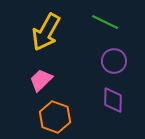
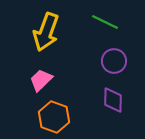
yellow arrow: rotated 9 degrees counterclockwise
orange hexagon: moved 1 px left
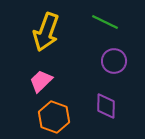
pink trapezoid: moved 1 px down
purple diamond: moved 7 px left, 6 px down
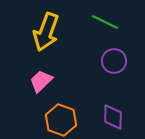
purple diamond: moved 7 px right, 11 px down
orange hexagon: moved 7 px right, 3 px down
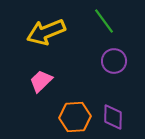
green line: moved 1 px left, 1 px up; rotated 28 degrees clockwise
yellow arrow: rotated 48 degrees clockwise
orange hexagon: moved 14 px right, 3 px up; rotated 24 degrees counterclockwise
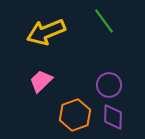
purple circle: moved 5 px left, 24 px down
orange hexagon: moved 2 px up; rotated 16 degrees counterclockwise
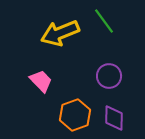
yellow arrow: moved 14 px right, 1 px down
pink trapezoid: rotated 90 degrees clockwise
purple circle: moved 9 px up
purple diamond: moved 1 px right, 1 px down
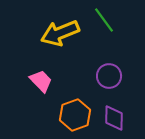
green line: moved 1 px up
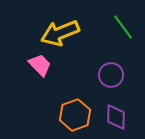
green line: moved 19 px right, 7 px down
purple circle: moved 2 px right, 1 px up
pink trapezoid: moved 1 px left, 16 px up
purple diamond: moved 2 px right, 1 px up
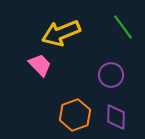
yellow arrow: moved 1 px right
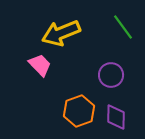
orange hexagon: moved 4 px right, 4 px up
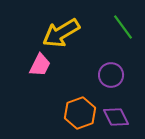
yellow arrow: rotated 9 degrees counterclockwise
pink trapezoid: rotated 70 degrees clockwise
orange hexagon: moved 1 px right, 2 px down
purple diamond: rotated 28 degrees counterclockwise
